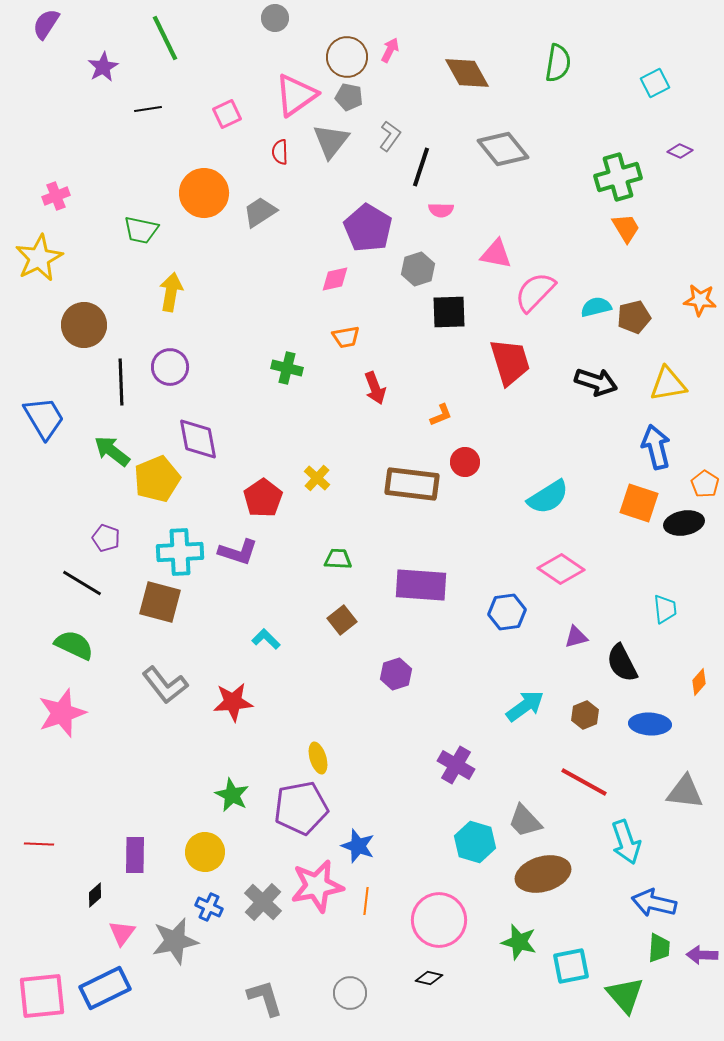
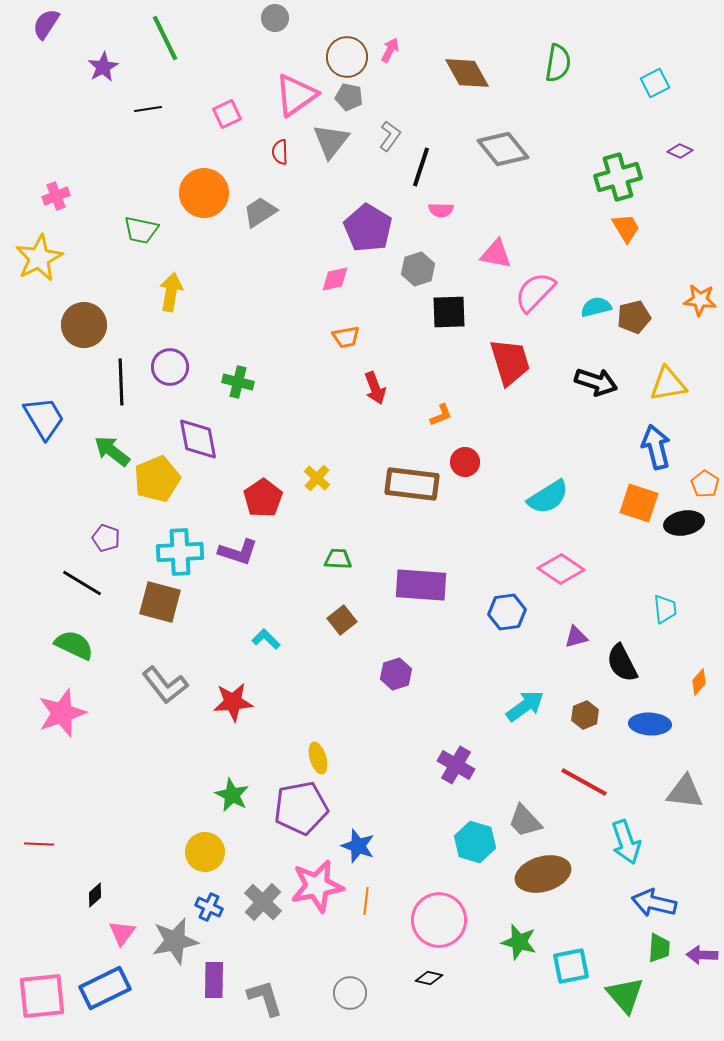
green cross at (287, 368): moved 49 px left, 14 px down
purple rectangle at (135, 855): moved 79 px right, 125 px down
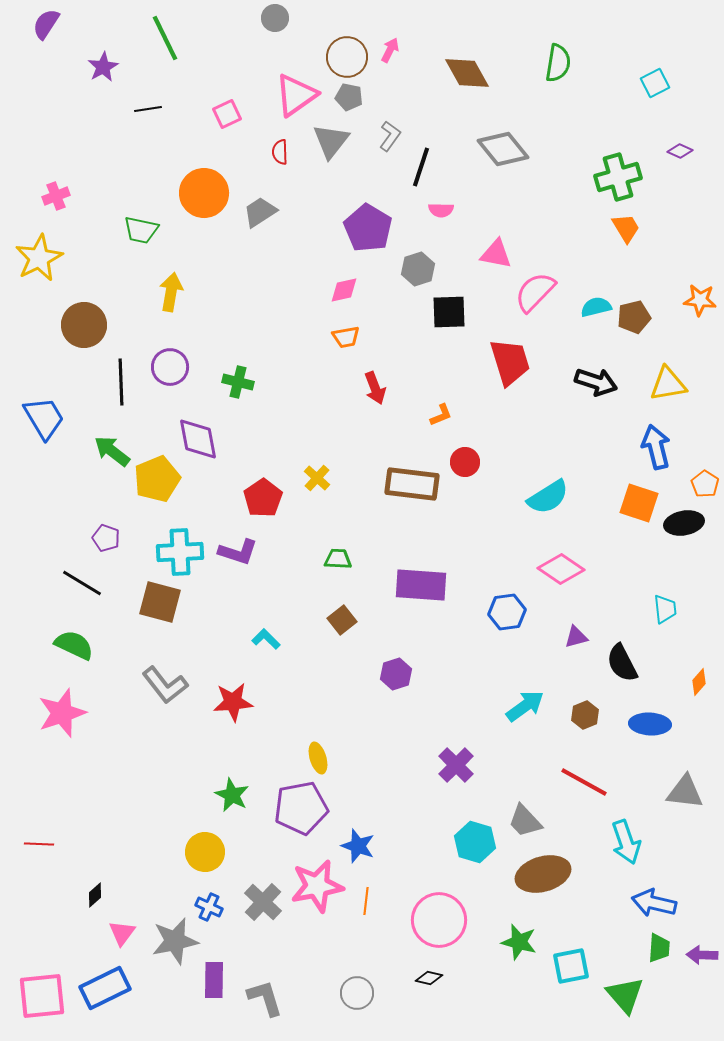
pink diamond at (335, 279): moved 9 px right, 11 px down
purple cross at (456, 765): rotated 15 degrees clockwise
gray circle at (350, 993): moved 7 px right
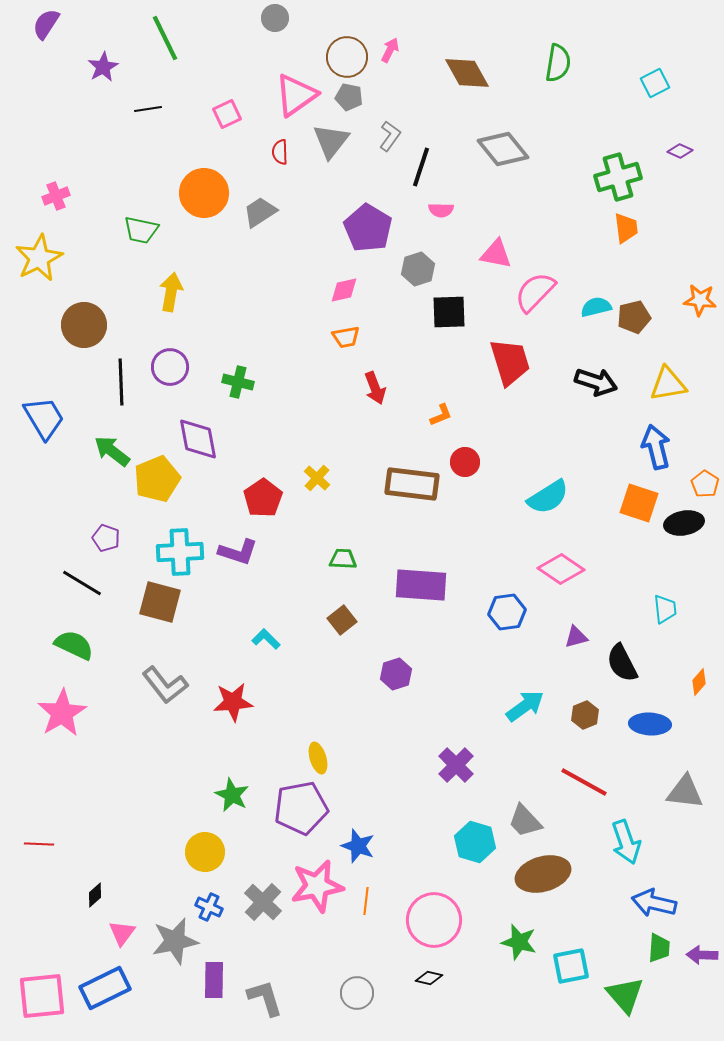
orange trapezoid at (626, 228): rotated 24 degrees clockwise
green trapezoid at (338, 559): moved 5 px right
pink star at (62, 713): rotated 12 degrees counterclockwise
pink circle at (439, 920): moved 5 px left
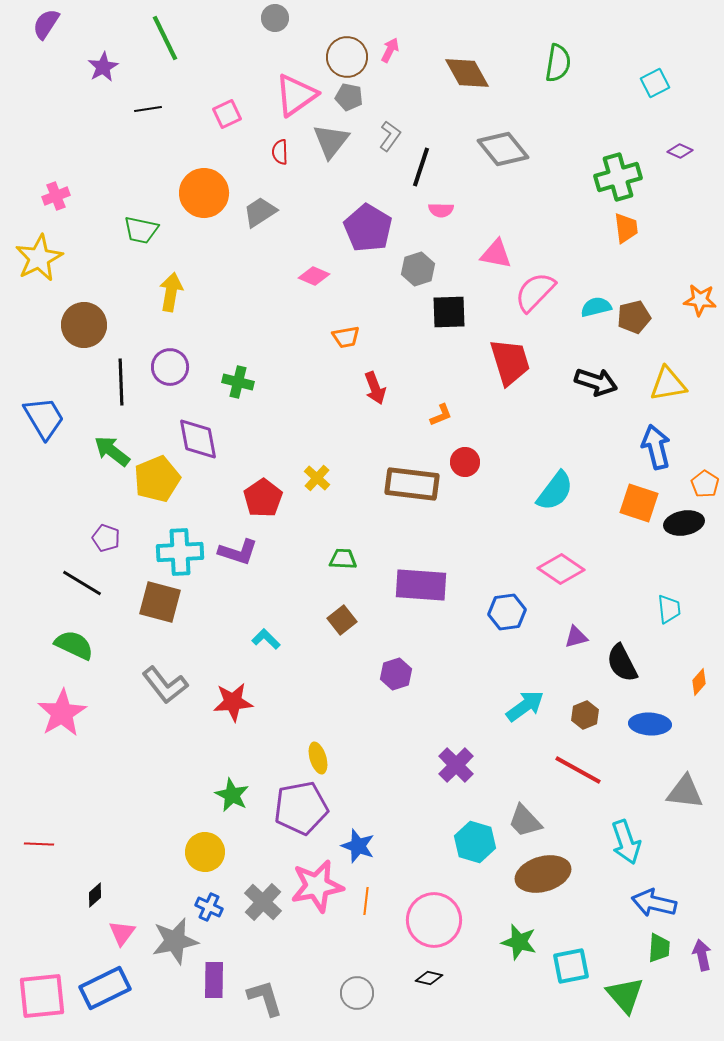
pink diamond at (344, 290): moved 30 px left, 14 px up; rotated 36 degrees clockwise
cyan semicircle at (548, 497): moved 7 px right, 6 px up; rotated 21 degrees counterclockwise
cyan trapezoid at (665, 609): moved 4 px right
red line at (584, 782): moved 6 px left, 12 px up
purple arrow at (702, 955): rotated 76 degrees clockwise
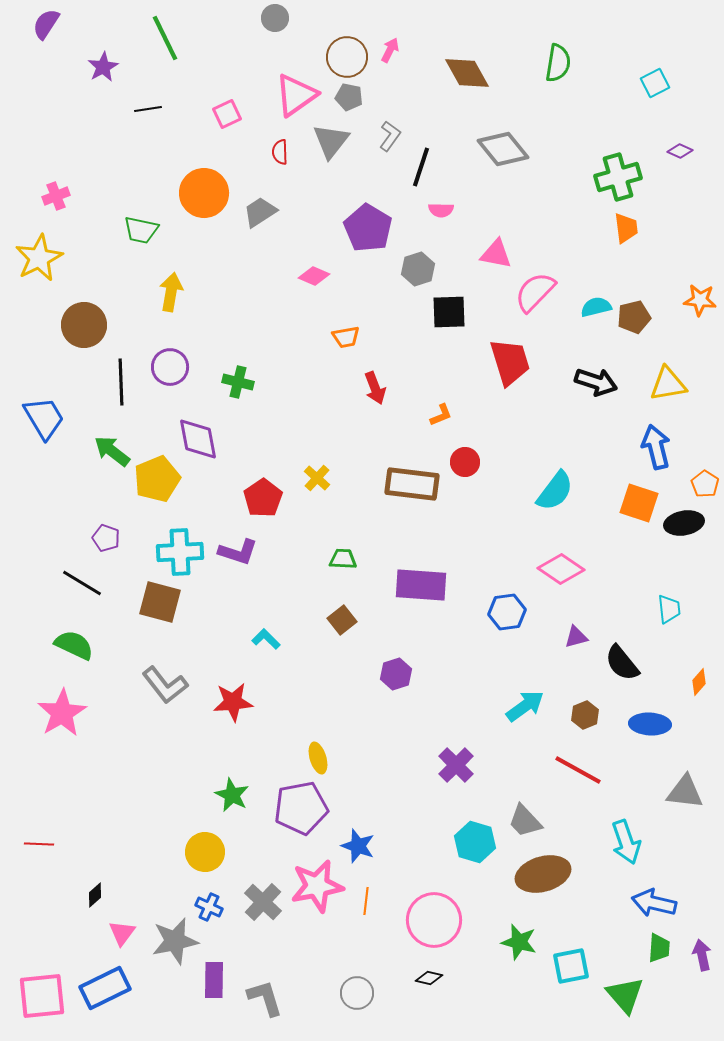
black semicircle at (622, 663): rotated 12 degrees counterclockwise
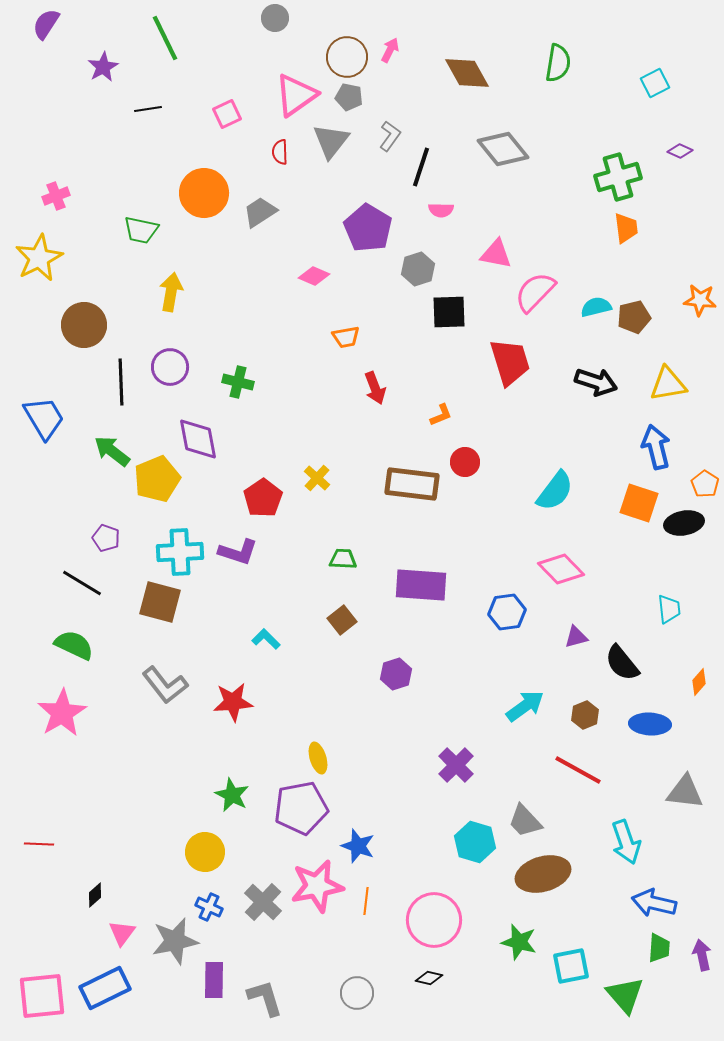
pink diamond at (561, 569): rotated 12 degrees clockwise
